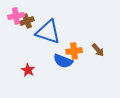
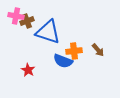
pink cross: rotated 21 degrees clockwise
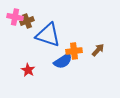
pink cross: moved 1 px left, 1 px down
blue triangle: moved 3 px down
brown arrow: rotated 96 degrees counterclockwise
blue semicircle: rotated 54 degrees counterclockwise
